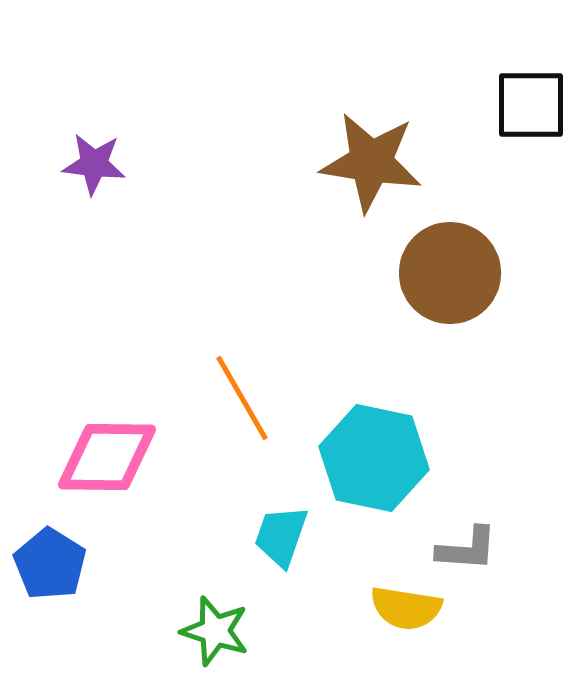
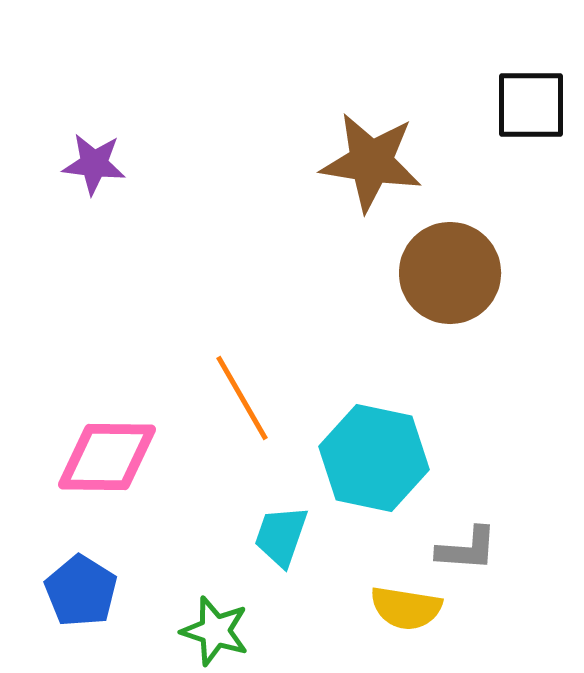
blue pentagon: moved 31 px right, 27 px down
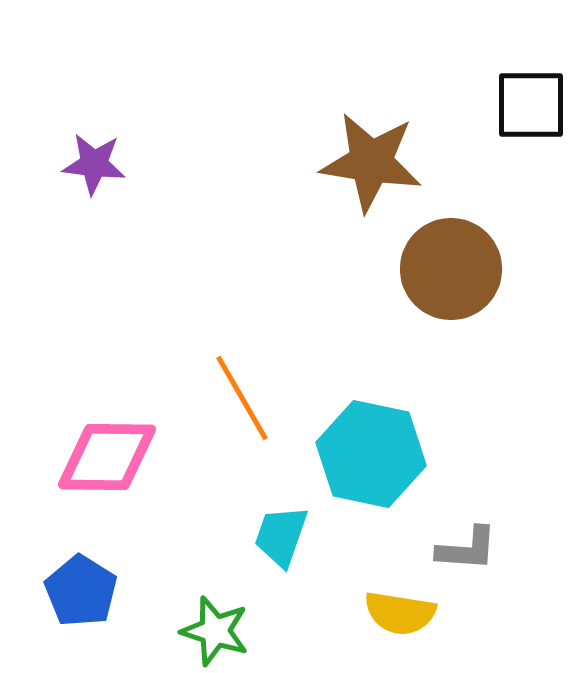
brown circle: moved 1 px right, 4 px up
cyan hexagon: moved 3 px left, 4 px up
yellow semicircle: moved 6 px left, 5 px down
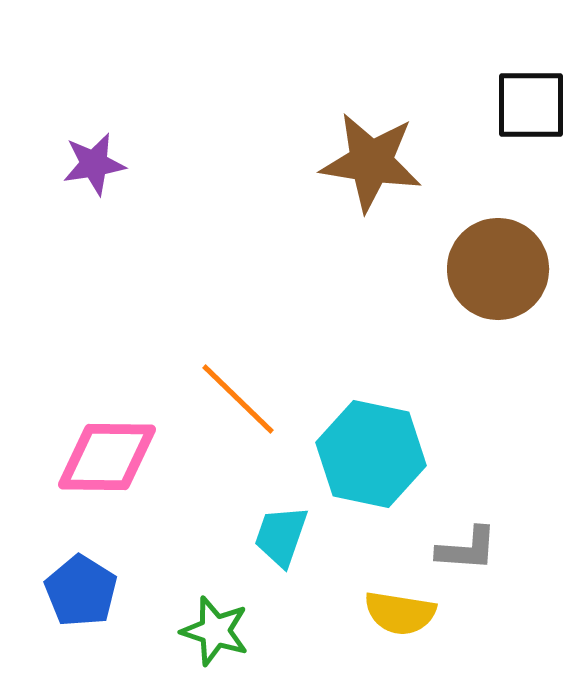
purple star: rotated 16 degrees counterclockwise
brown circle: moved 47 px right
orange line: moved 4 px left, 1 px down; rotated 16 degrees counterclockwise
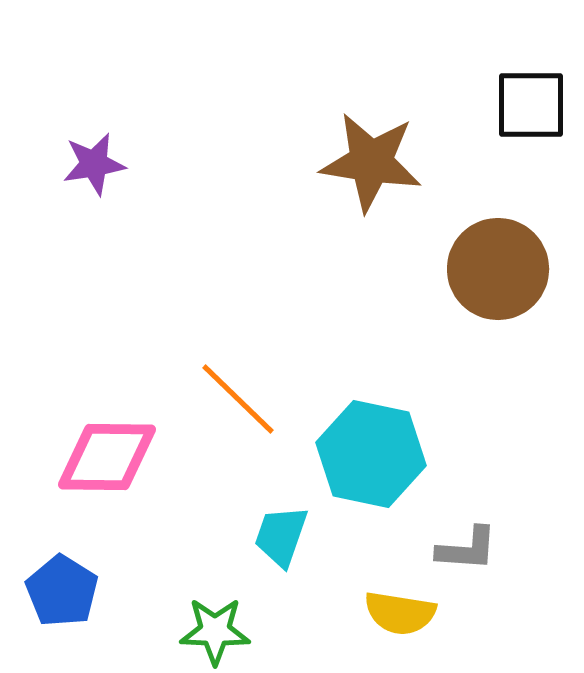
blue pentagon: moved 19 px left
green star: rotated 16 degrees counterclockwise
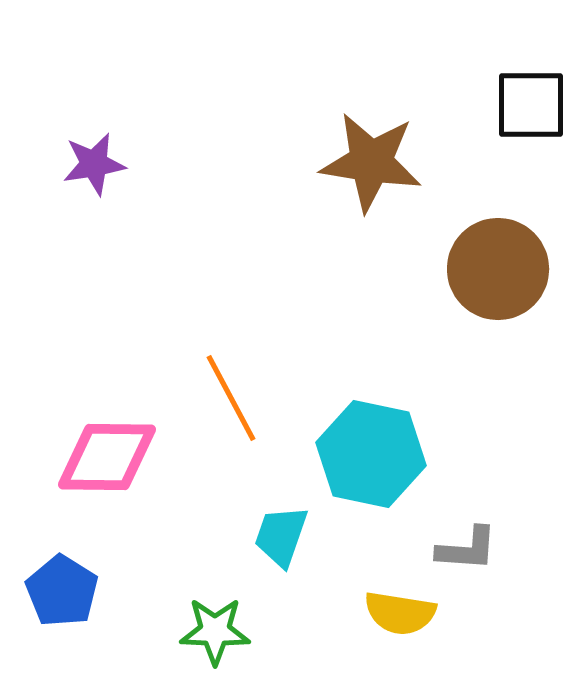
orange line: moved 7 px left, 1 px up; rotated 18 degrees clockwise
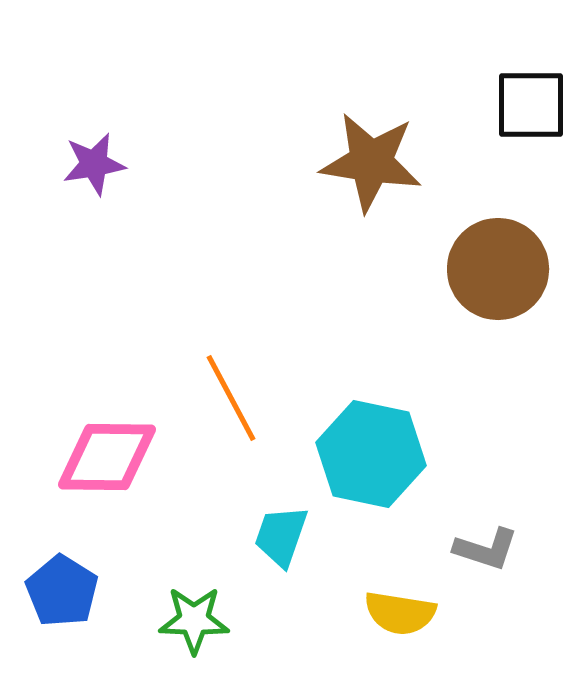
gray L-shape: moved 19 px right; rotated 14 degrees clockwise
green star: moved 21 px left, 11 px up
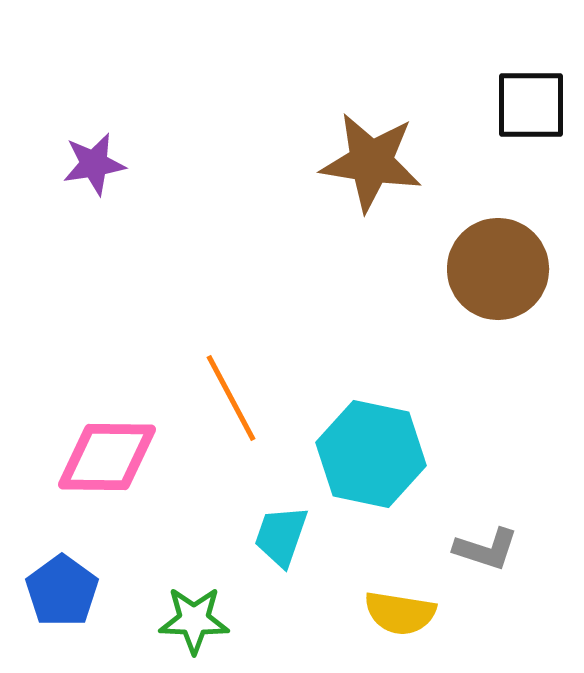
blue pentagon: rotated 4 degrees clockwise
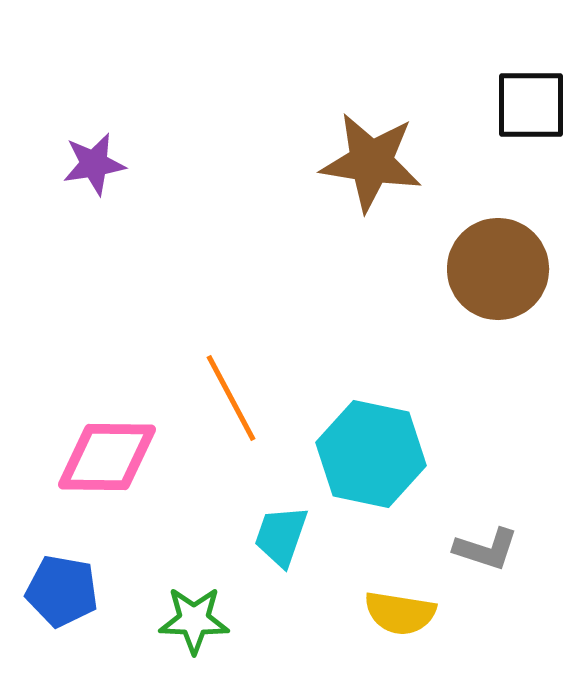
blue pentagon: rotated 26 degrees counterclockwise
